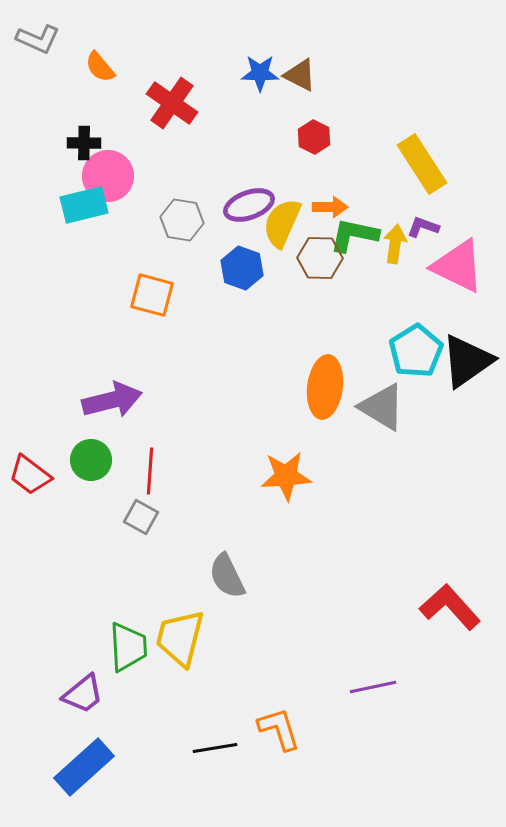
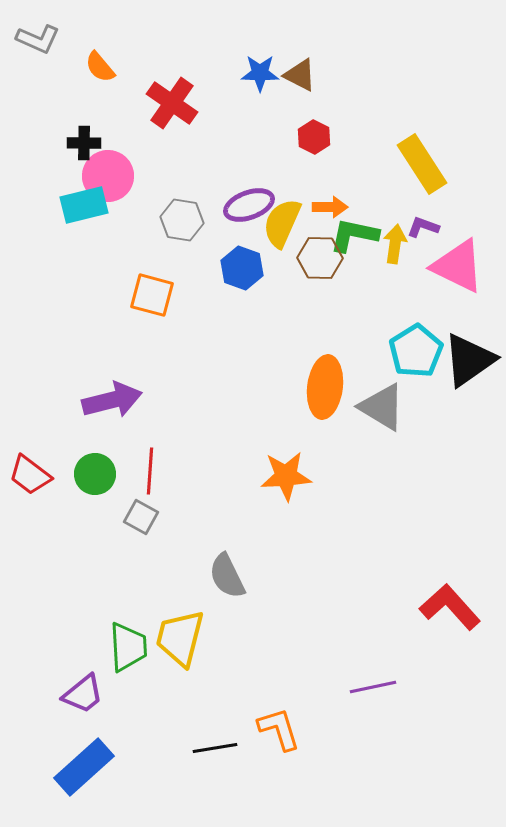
black triangle: moved 2 px right, 1 px up
green circle: moved 4 px right, 14 px down
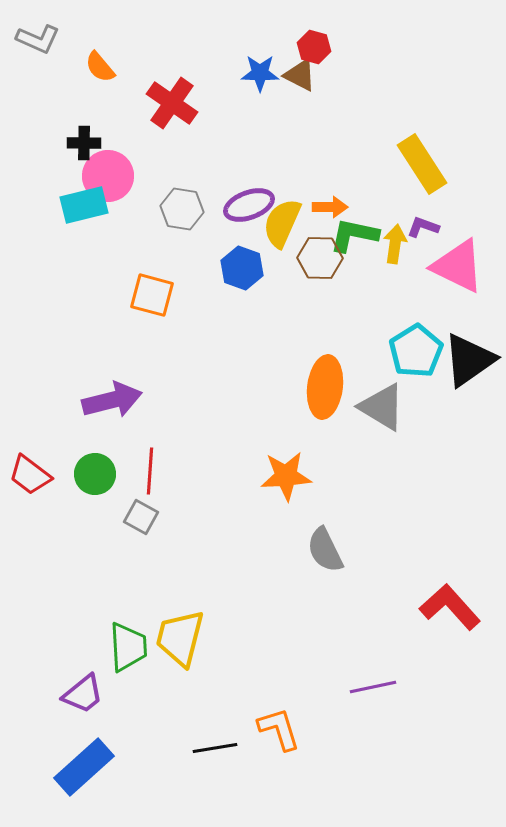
red hexagon: moved 90 px up; rotated 12 degrees counterclockwise
gray hexagon: moved 11 px up
gray semicircle: moved 98 px right, 26 px up
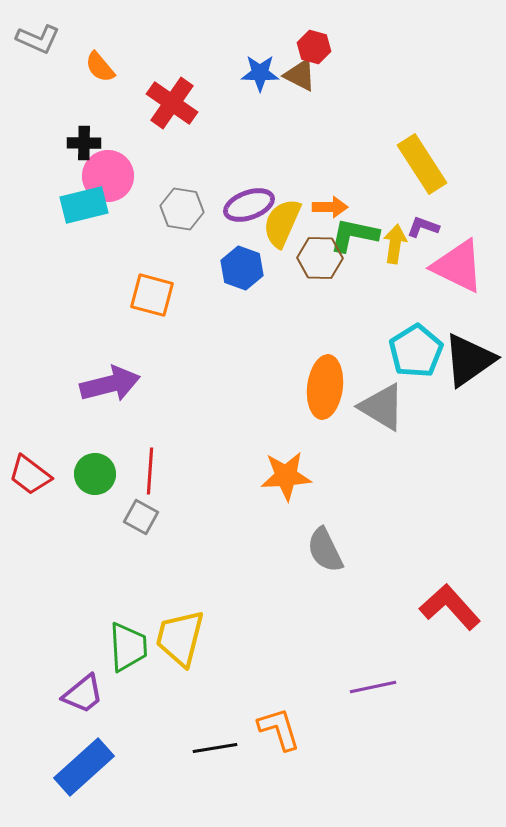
purple arrow: moved 2 px left, 16 px up
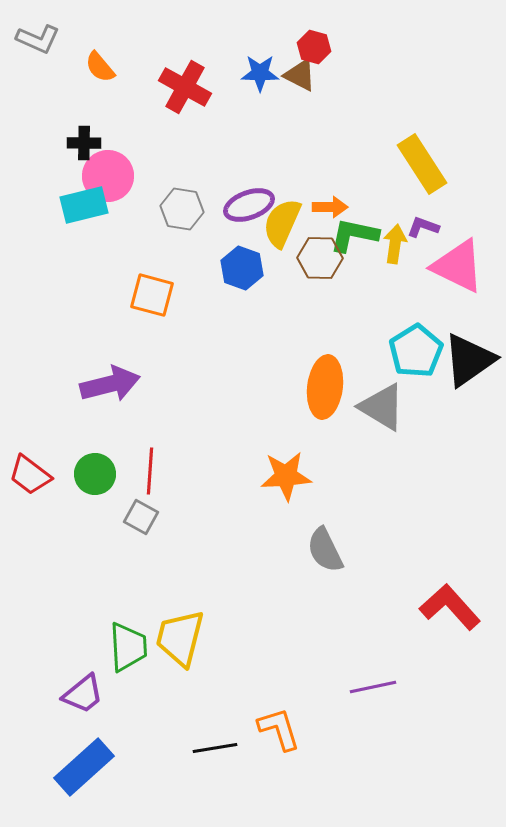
red cross: moved 13 px right, 16 px up; rotated 6 degrees counterclockwise
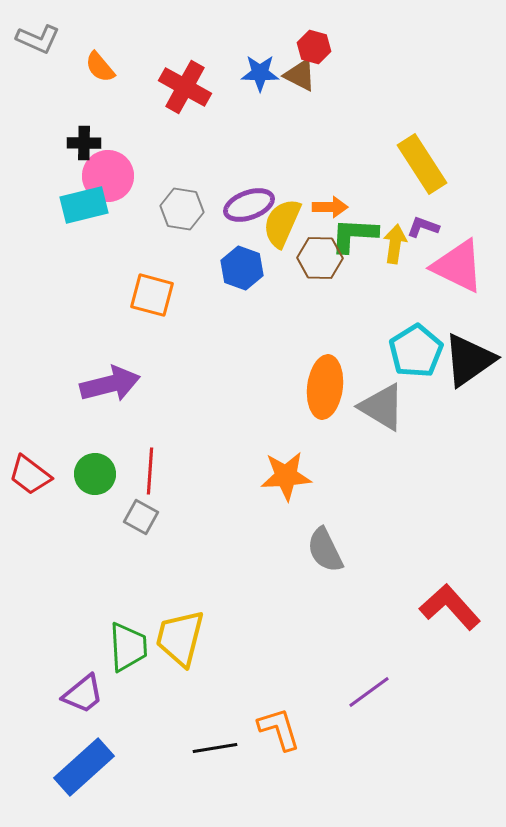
green L-shape: rotated 9 degrees counterclockwise
purple line: moved 4 px left, 5 px down; rotated 24 degrees counterclockwise
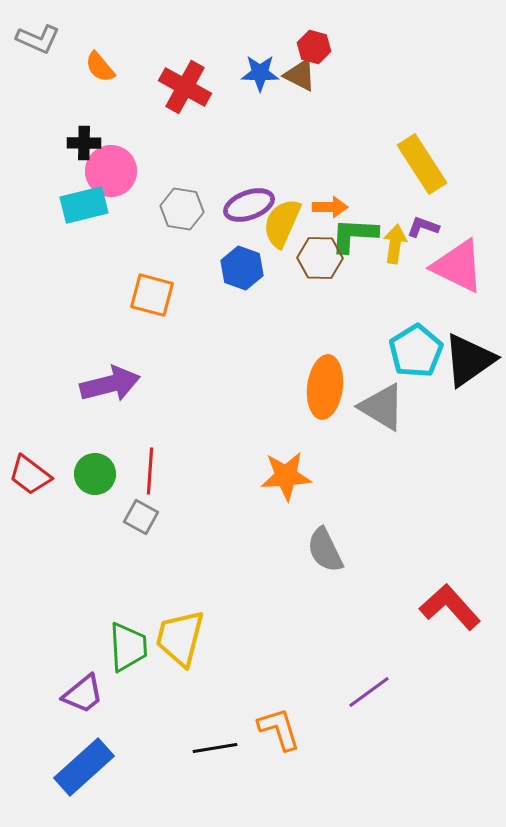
pink circle: moved 3 px right, 5 px up
